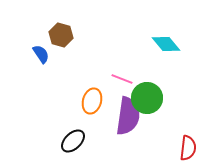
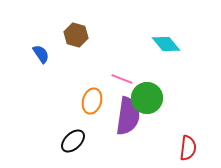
brown hexagon: moved 15 px right
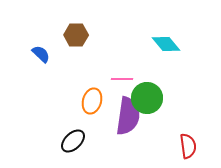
brown hexagon: rotated 15 degrees counterclockwise
blue semicircle: rotated 12 degrees counterclockwise
pink line: rotated 20 degrees counterclockwise
red semicircle: moved 2 px up; rotated 15 degrees counterclockwise
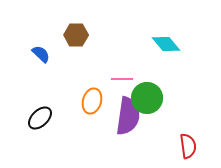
black ellipse: moved 33 px left, 23 px up
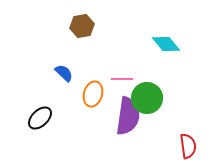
brown hexagon: moved 6 px right, 9 px up; rotated 10 degrees counterclockwise
blue semicircle: moved 23 px right, 19 px down
orange ellipse: moved 1 px right, 7 px up
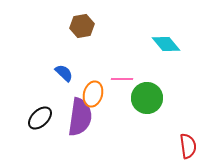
purple semicircle: moved 48 px left, 1 px down
